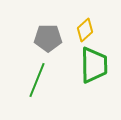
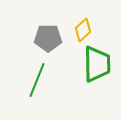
yellow diamond: moved 2 px left
green trapezoid: moved 3 px right, 1 px up
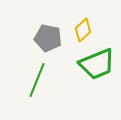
gray pentagon: rotated 12 degrees clockwise
green trapezoid: rotated 69 degrees clockwise
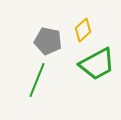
gray pentagon: moved 3 px down
green trapezoid: rotated 6 degrees counterclockwise
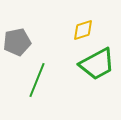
yellow diamond: rotated 25 degrees clockwise
gray pentagon: moved 31 px left, 1 px down; rotated 24 degrees counterclockwise
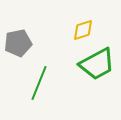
gray pentagon: moved 1 px right, 1 px down
green line: moved 2 px right, 3 px down
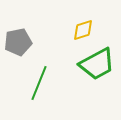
gray pentagon: moved 1 px up
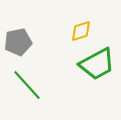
yellow diamond: moved 2 px left, 1 px down
green line: moved 12 px left, 2 px down; rotated 64 degrees counterclockwise
